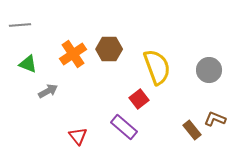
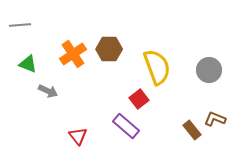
gray arrow: rotated 54 degrees clockwise
purple rectangle: moved 2 px right, 1 px up
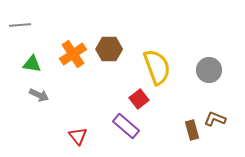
green triangle: moved 4 px right; rotated 12 degrees counterclockwise
gray arrow: moved 9 px left, 4 px down
brown rectangle: rotated 24 degrees clockwise
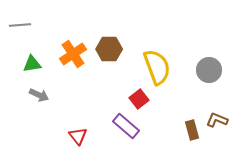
green triangle: rotated 18 degrees counterclockwise
brown L-shape: moved 2 px right, 1 px down
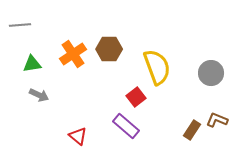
gray circle: moved 2 px right, 3 px down
red square: moved 3 px left, 2 px up
brown rectangle: rotated 48 degrees clockwise
red triangle: rotated 12 degrees counterclockwise
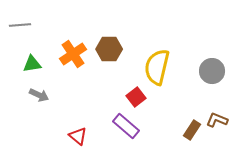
yellow semicircle: rotated 147 degrees counterclockwise
gray circle: moved 1 px right, 2 px up
